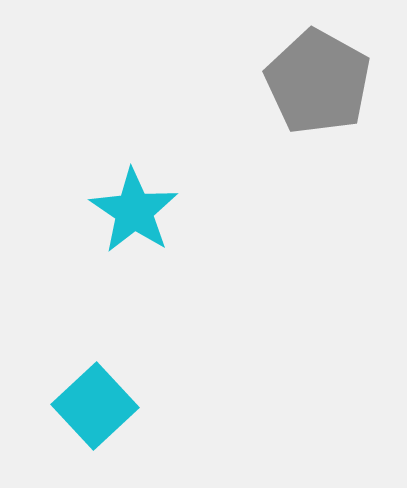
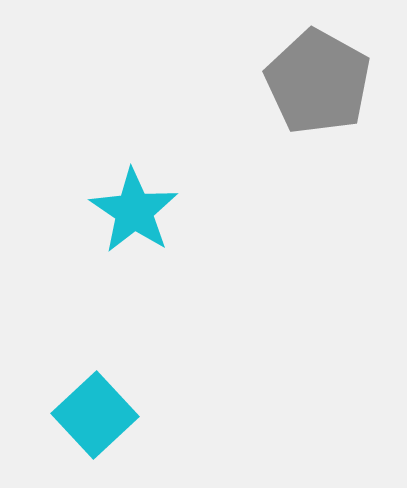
cyan square: moved 9 px down
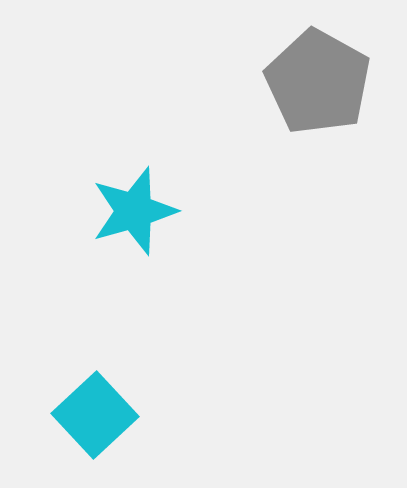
cyan star: rotated 22 degrees clockwise
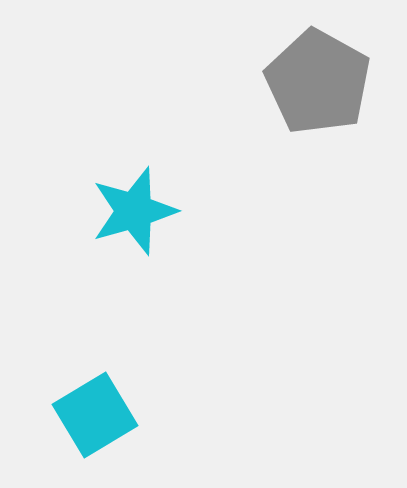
cyan square: rotated 12 degrees clockwise
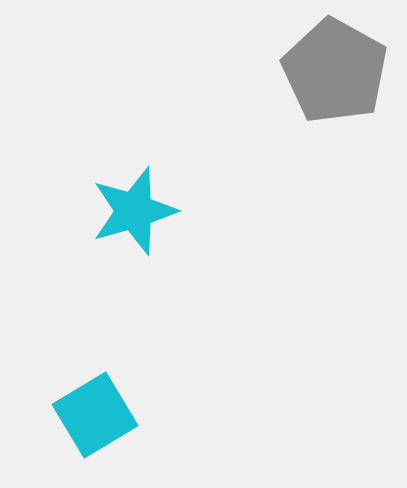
gray pentagon: moved 17 px right, 11 px up
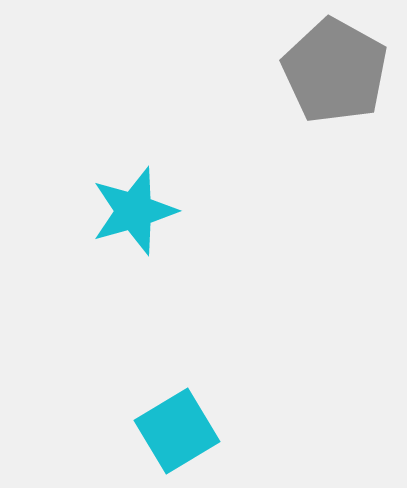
cyan square: moved 82 px right, 16 px down
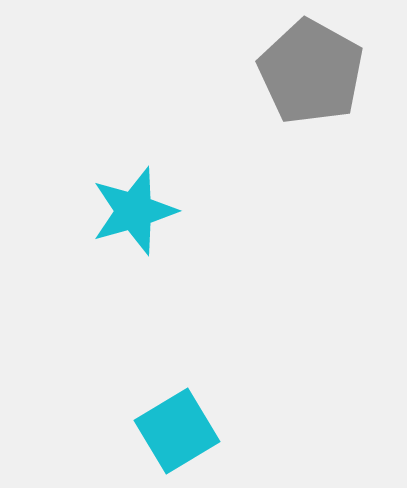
gray pentagon: moved 24 px left, 1 px down
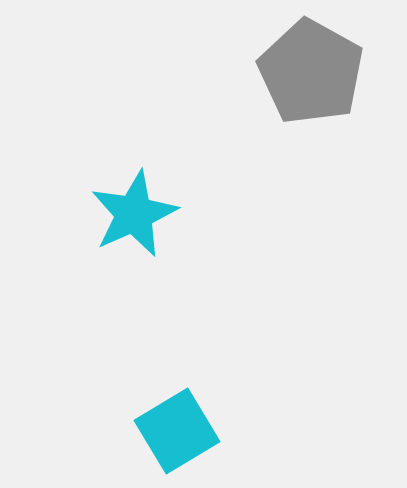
cyan star: moved 3 px down; rotated 8 degrees counterclockwise
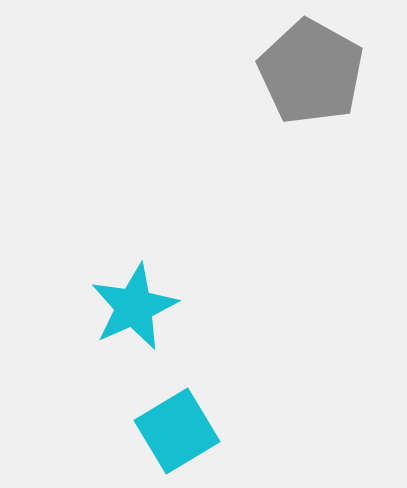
cyan star: moved 93 px down
